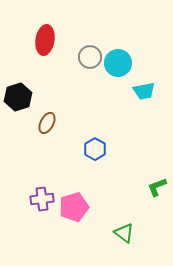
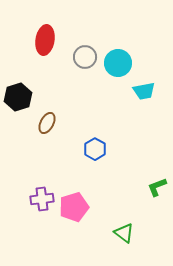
gray circle: moved 5 px left
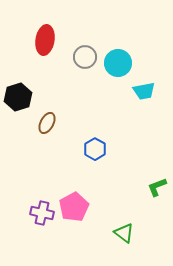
purple cross: moved 14 px down; rotated 20 degrees clockwise
pink pentagon: rotated 12 degrees counterclockwise
